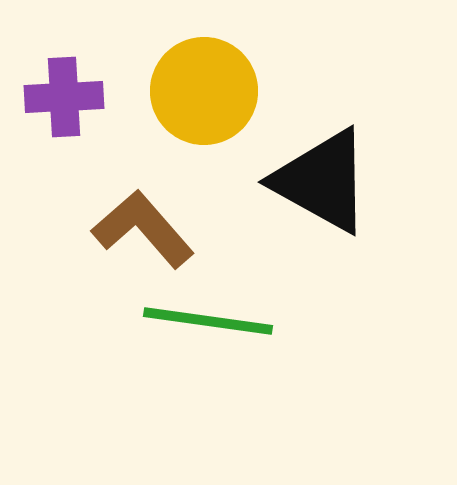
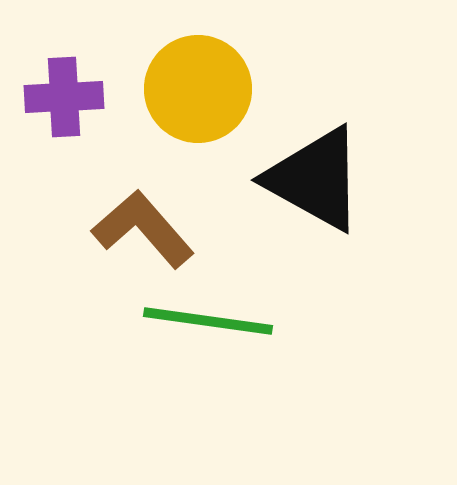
yellow circle: moved 6 px left, 2 px up
black triangle: moved 7 px left, 2 px up
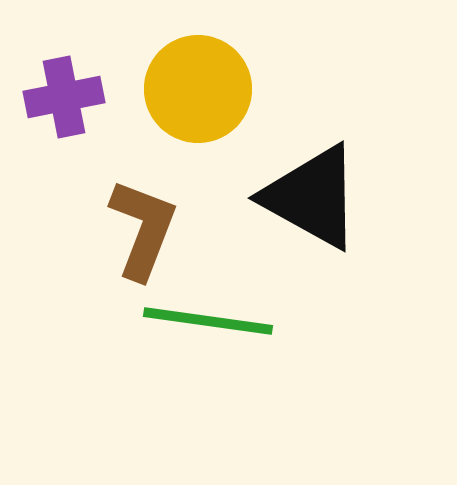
purple cross: rotated 8 degrees counterclockwise
black triangle: moved 3 px left, 18 px down
brown L-shape: rotated 62 degrees clockwise
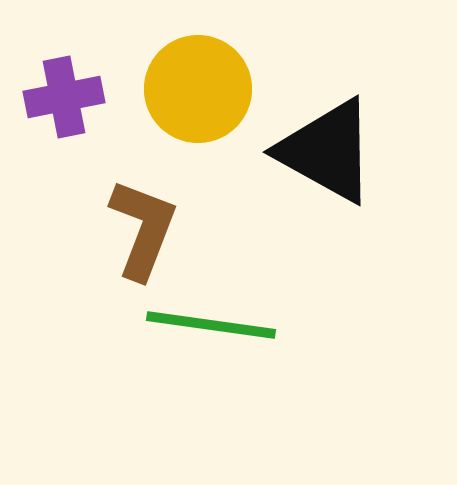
black triangle: moved 15 px right, 46 px up
green line: moved 3 px right, 4 px down
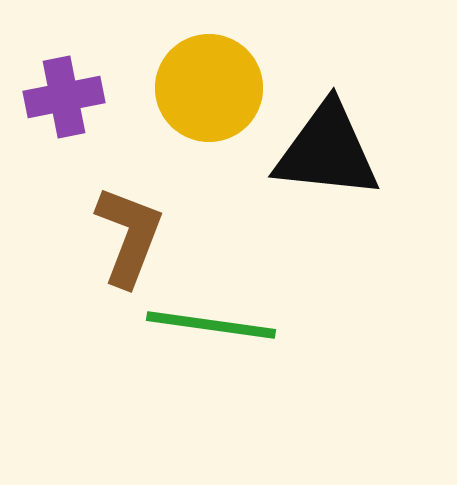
yellow circle: moved 11 px right, 1 px up
black triangle: rotated 23 degrees counterclockwise
brown L-shape: moved 14 px left, 7 px down
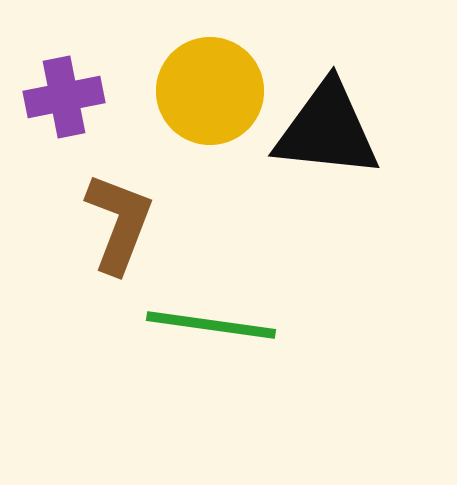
yellow circle: moved 1 px right, 3 px down
black triangle: moved 21 px up
brown L-shape: moved 10 px left, 13 px up
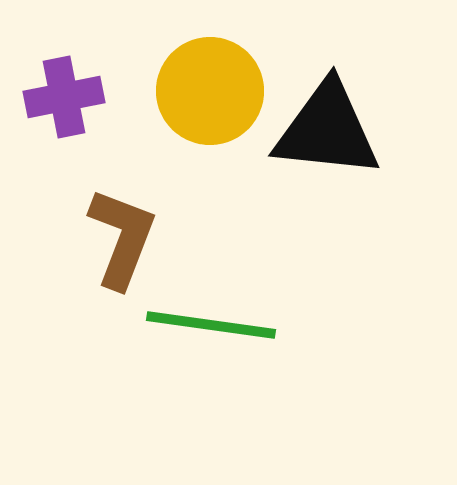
brown L-shape: moved 3 px right, 15 px down
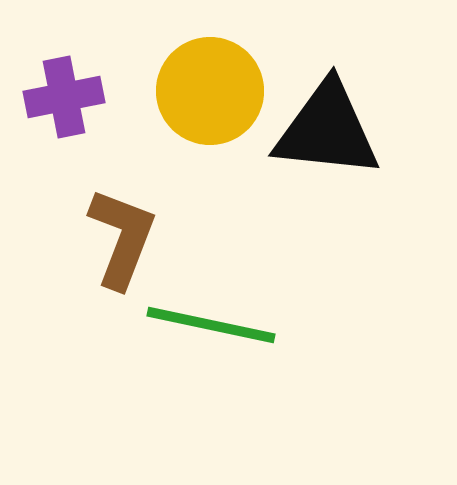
green line: rotated 4 degrees clockwise
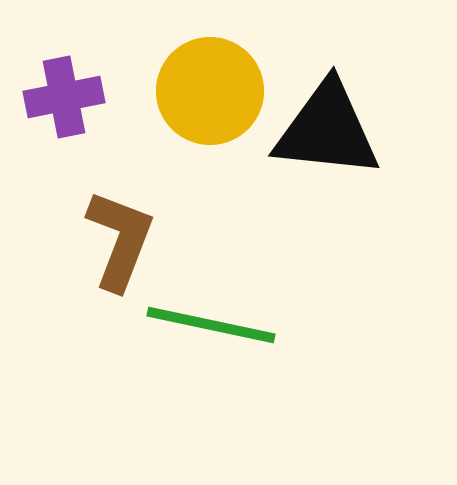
brown L-shape: moved 2 px left, 2 px down
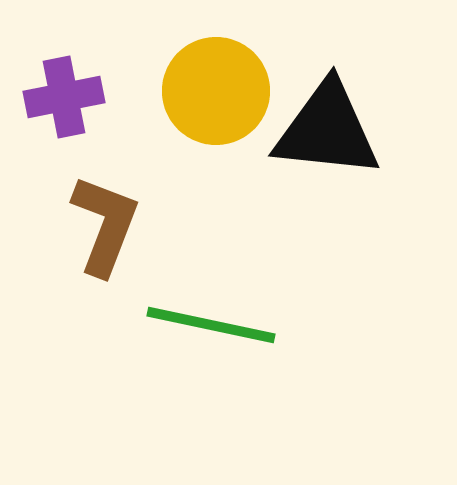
yellow circle: moved 6 px right
brown L-shape: moved 15 px left, 15 px up
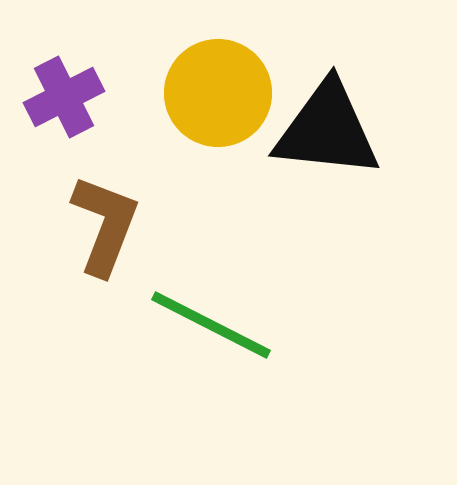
yellow circle: moved 2 px right, 2 px down
purple cross: rotated 16 degrees counterclockwise
green line: rotated 15 degrees clockwise
